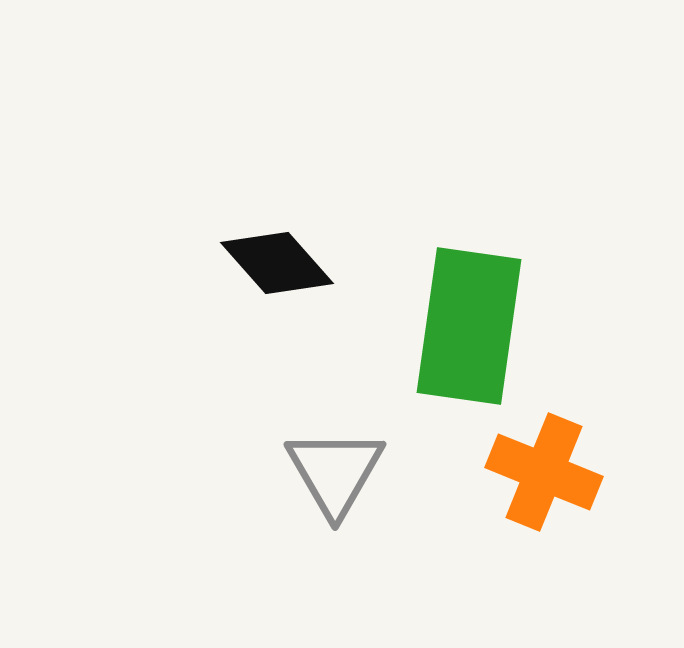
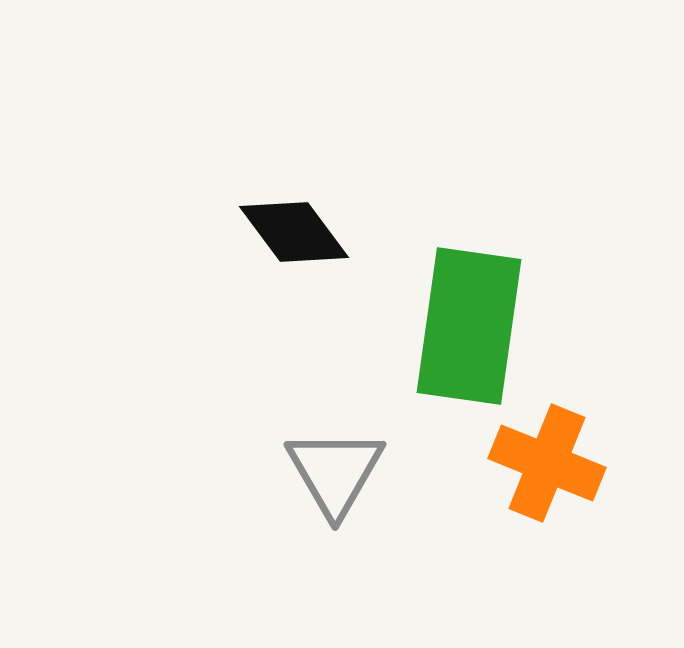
black diamond: moved 17 px right, 31 px up; rotated 5 degrees clockwise
orange cross: moved 3 px right, 9 px up
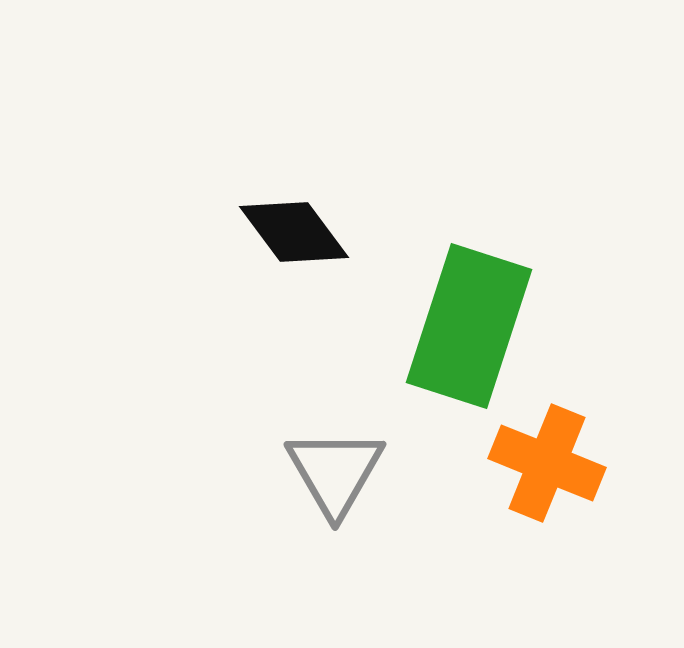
green rectangle: rotated 10 degrees clockwise
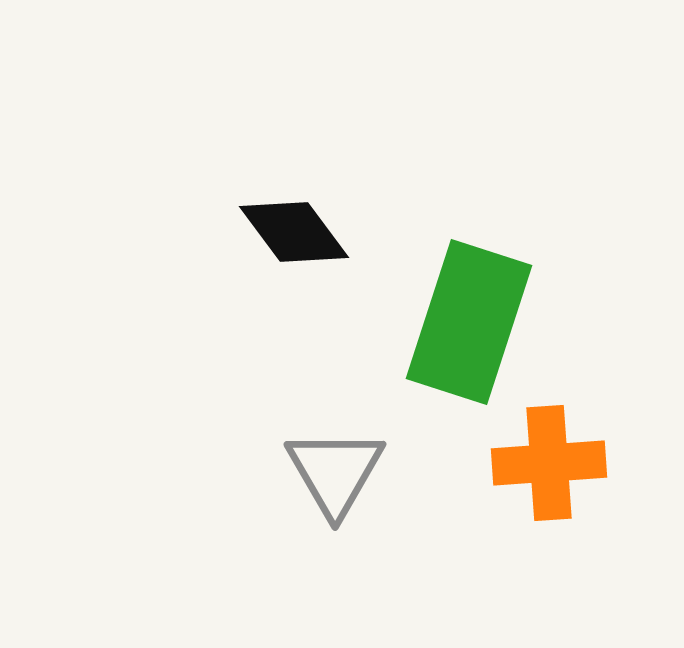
green rectangle: moved 4 px up
orange cross: moved 2 px right; rotated 26 degrees counterclockwise
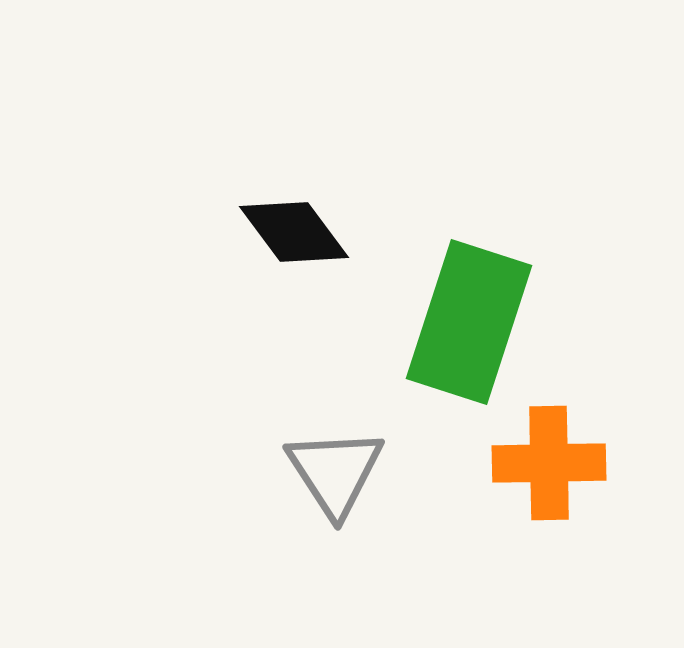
orange cross: rotated 3 degrees clockwise
gray triangle: rotated 3 degrees counterclockwise
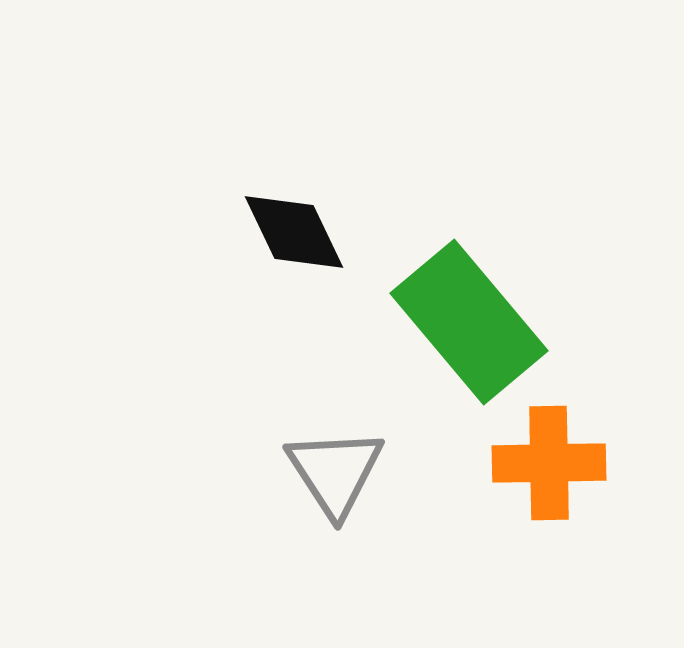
black diamond: rotated 11 degrees clockwise
green rectangle: rotated 58 degrees counterclockwise
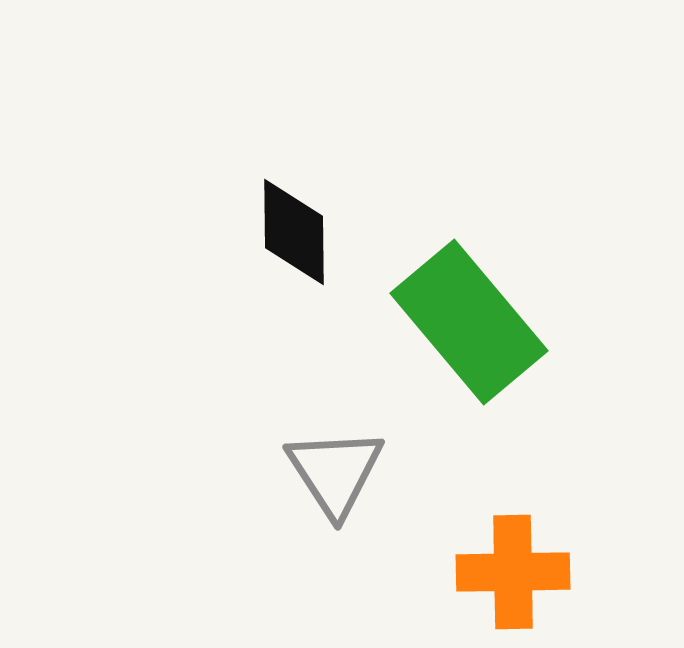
black diamond: rotated 25 degrees clockwise
orange cross: moved 36 px left, 109 px down
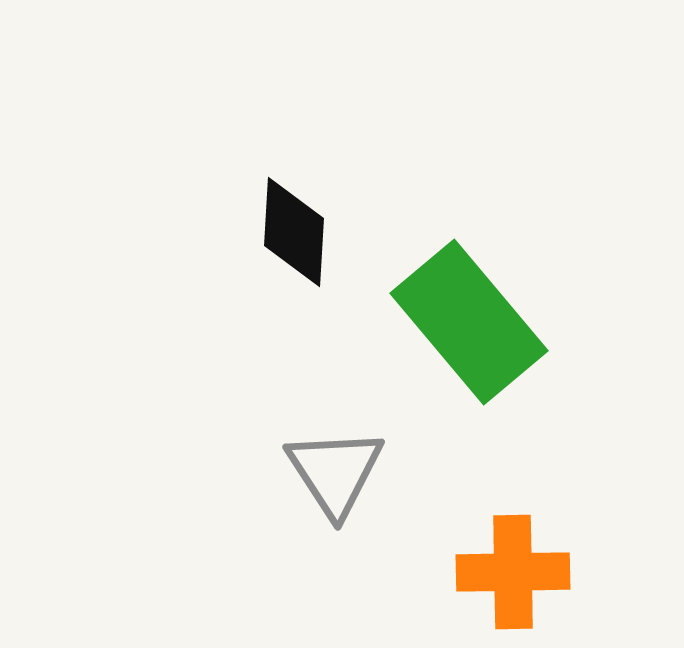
black diamond: rotated 4 degrees clockwise
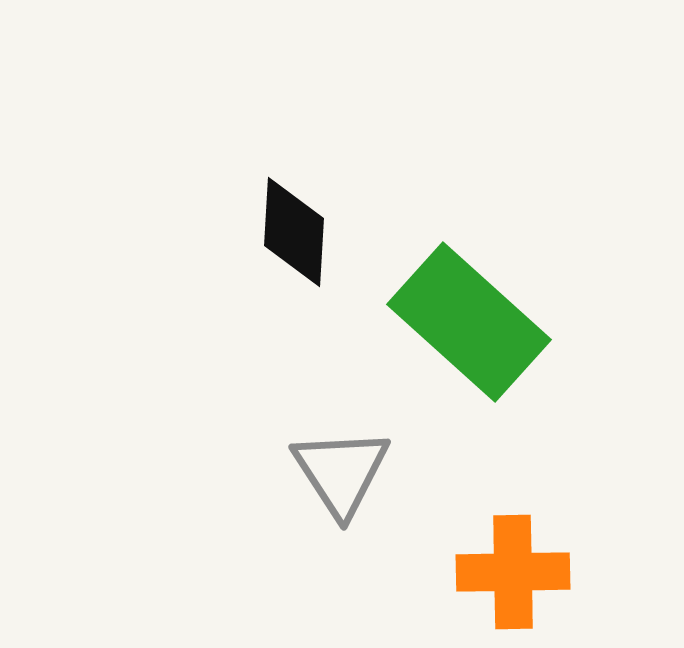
green rectangle: rotated 8 degrees counterclockwise
gray triangle: moved 6 px right
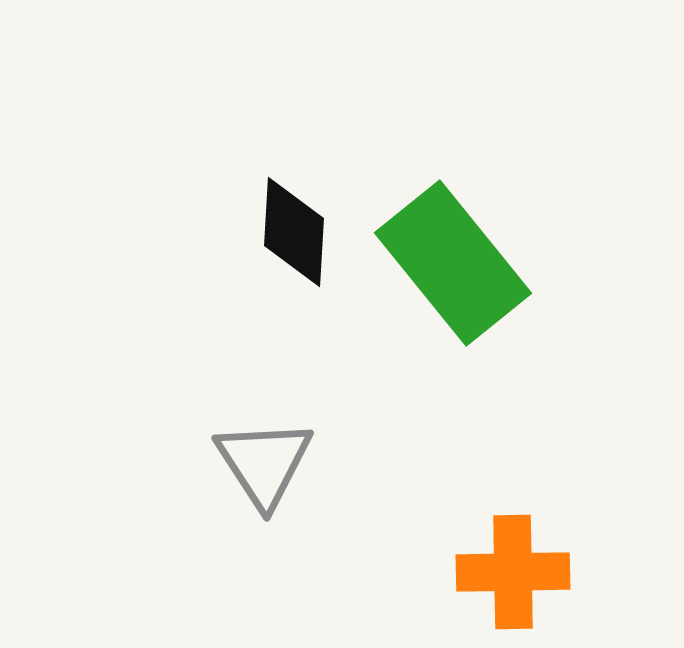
green rectangle: moved 16 px left, 59 px up; rotated 9 degrees clockwise
gray triangle: moved 77 px left, 9 px up
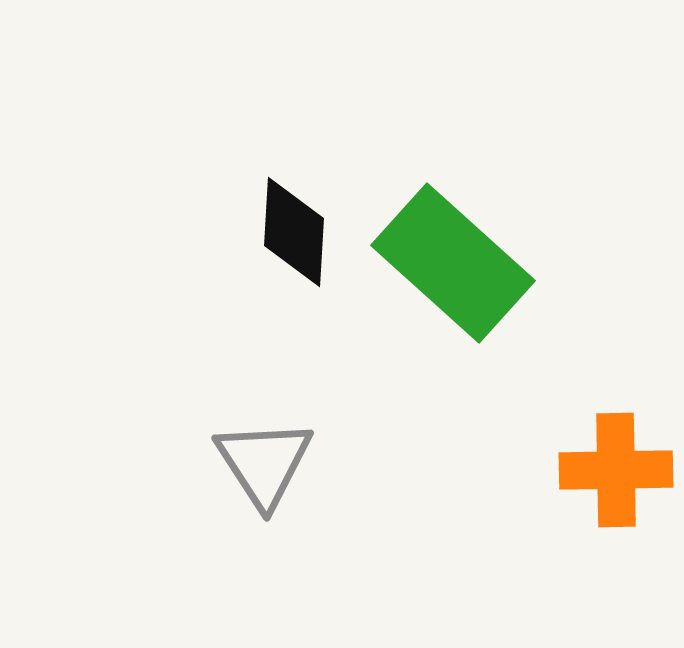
green rectangle: rotated 9 degrees counterclockwise
orange cross: moved 103 px right, 102 px up
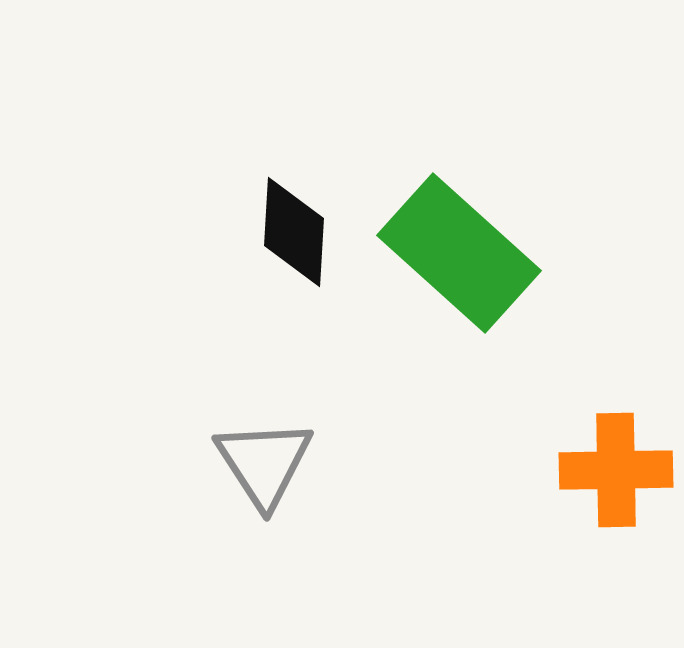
green rectangle: moved 6 px right, 10 px up
